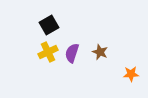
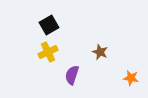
purple semicircle: moved 22 px down
orange star: moved 4 px down; rotated 14 degrees clockwise
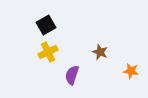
black square: moved 3 px left
orange star: moved 7 px up
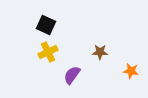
black square: rotated 36 degrees counterclockwise
brown star: rotated 21 degrees counterclockwise
purple semicircle: rotated 18 degrees clockwise
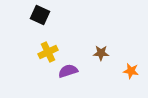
black square: moved 6 px left, 10 px up
brown star: moved 1 px right, 1 px down
purple semicircle: moved 4 px left, 4 px up; rotated 36 degrees clockwise
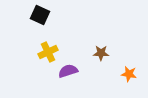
orange star: moved 2 px left, 3 px down
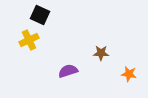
yellow cross: moved 19 px left, 12 px up
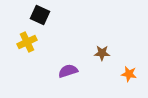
yellow cross: moved 2 px left, 2 px down
brown star: moved 1 px right
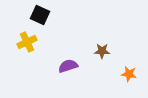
brown star: moved 2 px up
purple semicircle: moved 5 px up
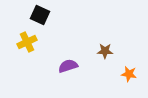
brown star: moved 3 px right
